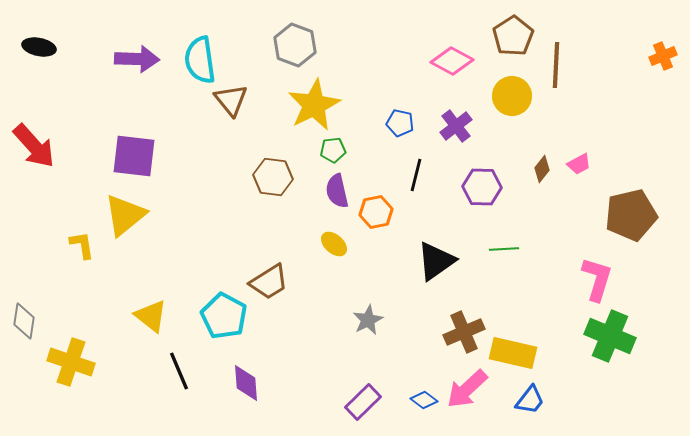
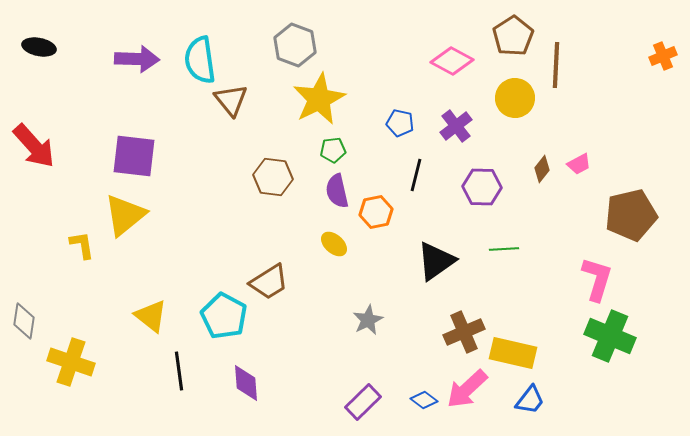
yellow circle at (512, 96): moved 3 px right, 2 px down
yellow star at (314, 105): moved 5 px right, 6 px up
black line at (179, 371): rotated 15 degrees clockwise
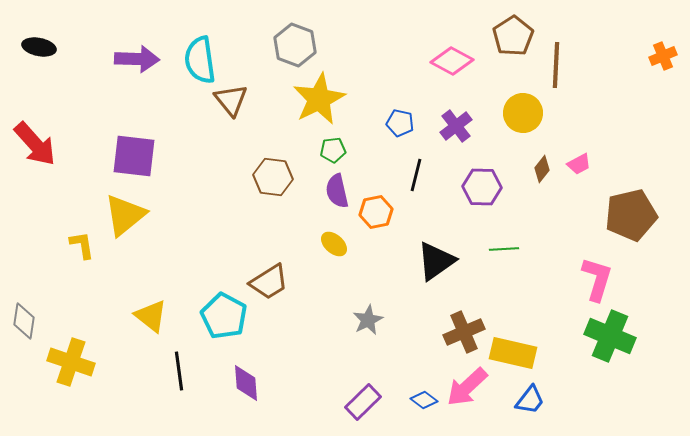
yellow circle at (515, 98): moved 8 px right, 15 px down
red arrow at (34, 146): moved 1 px right, 2 px up
pink arrow at (467, 389): moved 2 px up
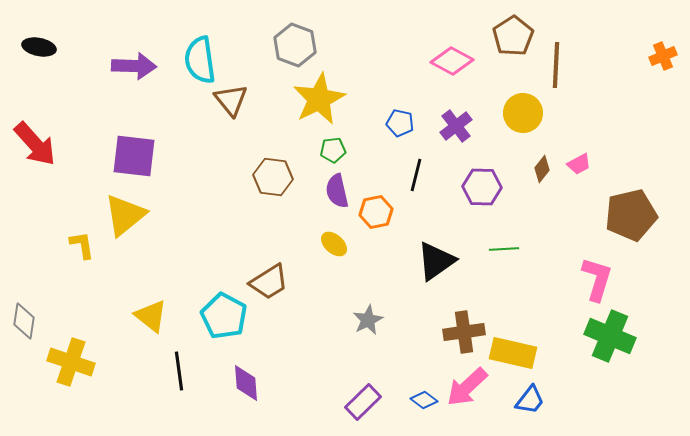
purple arrow at (137, 59): moved 3 px left, 7 px down
brown cross at (464, 332): rotated 15 degrees clockwise
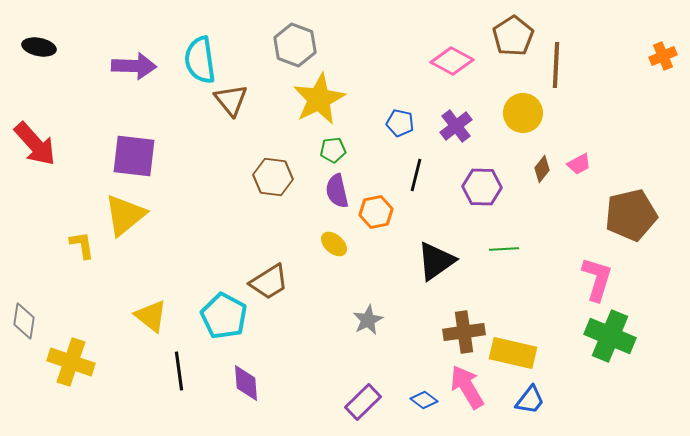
pink arrow at (467, 387): rotated 102 degrees clockwise
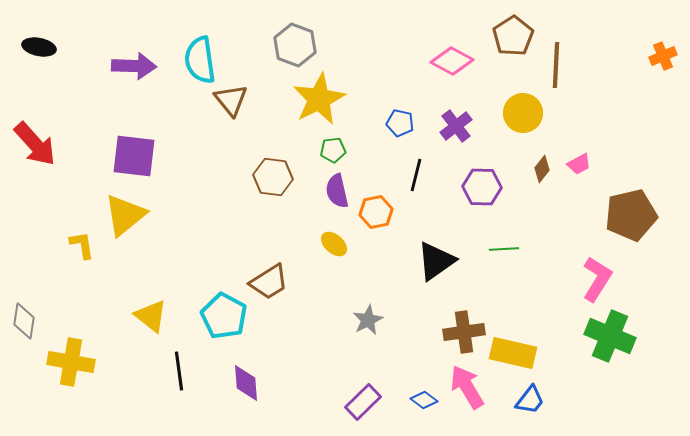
pink L-shape at (597, 279): rotated 15 degrees clockwise
yellow cross at (71, 362): rotated 9 degrees counterclockwise
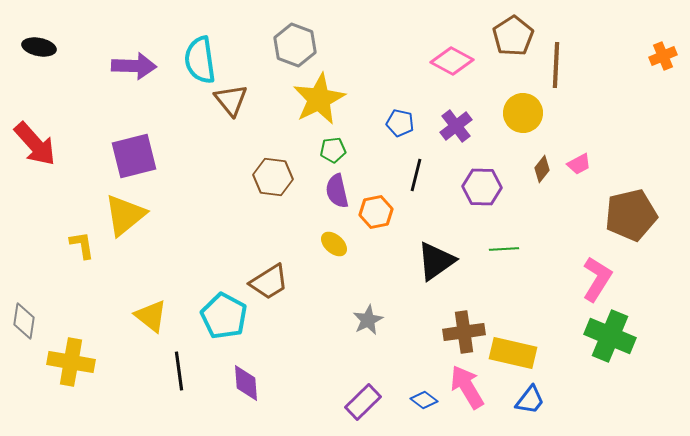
purple square at (134, 156): rotated 21 degrees counterclockwise
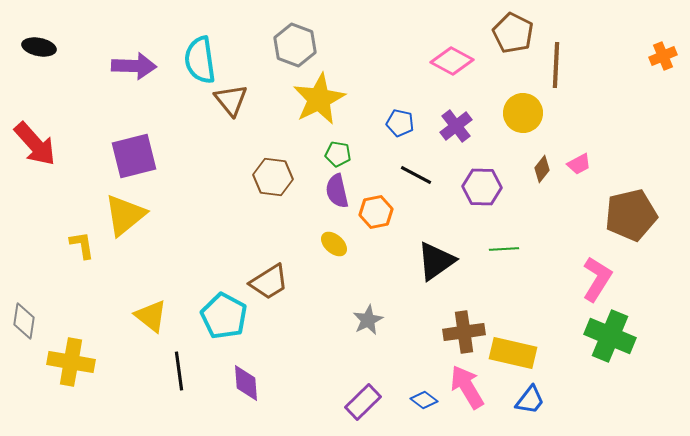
brown pentagon at (513, 36): moved 3 px up; rotated 12 degrees counterclockwise
green pentagon at (333, 150): moved 5 px right, 4 px down; rotated 15 degrees clockwise
black line at (416, 175): rotated 76 degrees counterclockwise
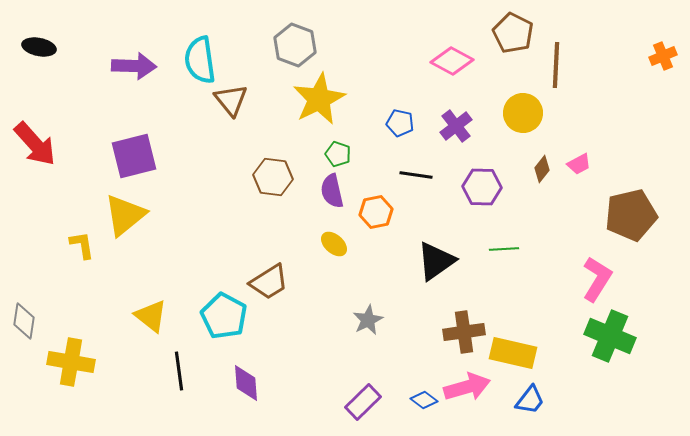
green pentagon at (338, 154): rotated 10 degrees clockwise
black line at (416, 175): rotated 20 degrees counterclockwise
purple semicircle at (337, 191): moved 5 px left
pink arrow at (467, 387): rotated 105 degrees clockwise
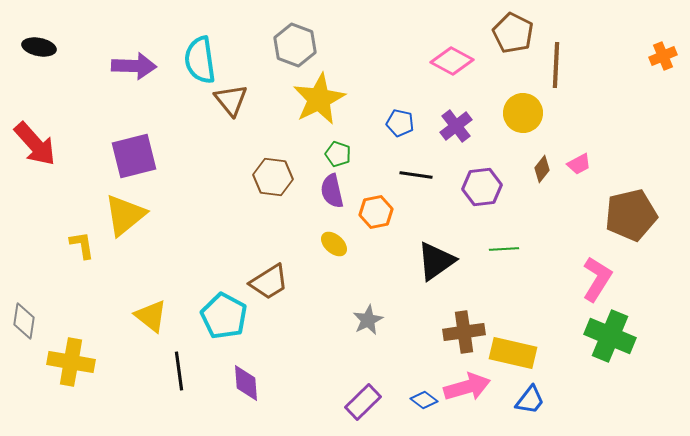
purple hexagon at (482, 187): rotated 9 degrees counterclockwise
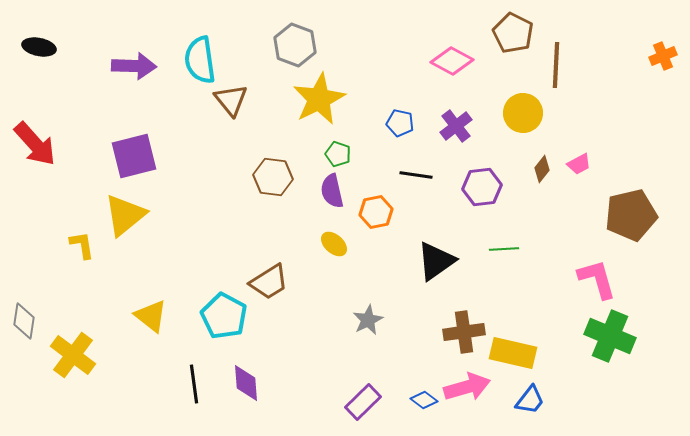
pink L-shape at (597, 279): rotated 48 degrees counterclockwise
yellow cross at (71, 362): moved 2 px right, 7 px up; rotated 27 degrees clockwise
black line at (179, 371): moved 15 px right, 13 px down
